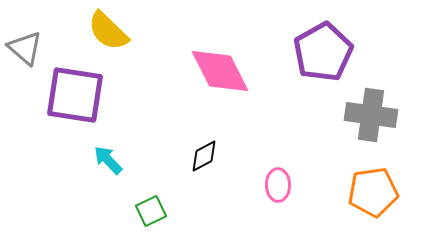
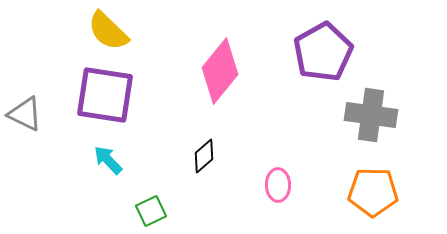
gray triangle: moved 66 px down; rotated 15 degrees counterclockwise
pink diamond: rotated 66 degrees clockwise
purple square: moved 30 px right
black diamond: rotated 12 degrees counterclockwise
orange pentagon: rotated 9 degrees clockwise
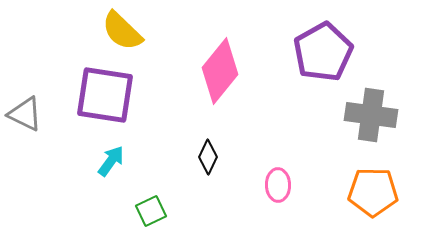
yellow semicircle: moved 14 px right
black diamond: moved 4 px right, 1 px down; rotated 24 degrees counterclockwise
cyan arrow: moved 3 px right, 1 px down; rotated 80 degrees clockwise
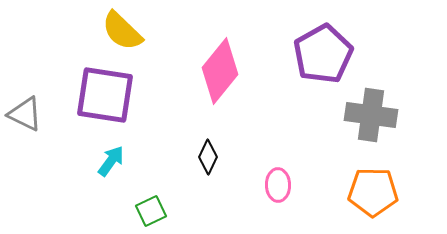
purple pentagon: moved 2 px down
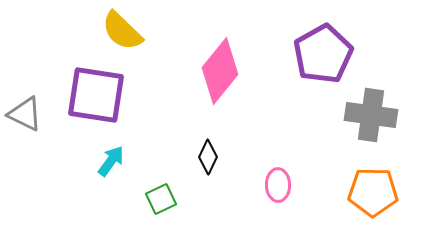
purple square: moved 9 px left
green square: moved 10 px right, 12 px up
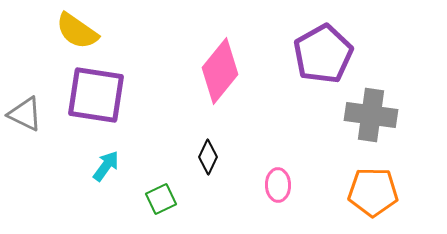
yellow semicircle: moved 45 px left; rotated 9 degrees counterclockwise
cyan arrow: moved 5 px left, 5 px down
